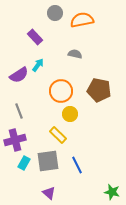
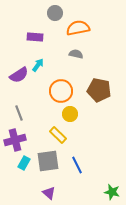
orange semicircle: moved 4 px left, 8 px down
purple rectangle: rotated 42 degrees counterclockwise
gray semicircle: moved 1 px right
gray line: moved 2 px down
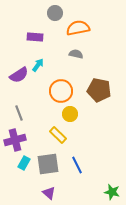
gray square: moved 3 px down
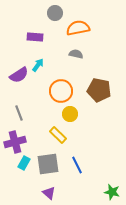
purple cross: moved 2 px down
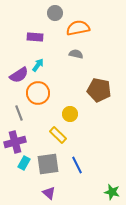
orange circle: moved 23 px left, 2 px down
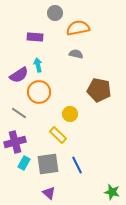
cyan arrow: rotated 48 degrees counterclockwise
orange circle: moved 1 px right, 1 px up
gray line: rotated 35 degrees counterclockwise
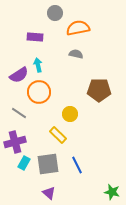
brown pentagon: rotated 10 degrees counterclockwise
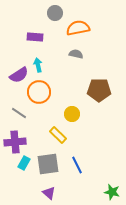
yellow circle: moved 2 px right
purple cross: rotated 10 degrees clockwise
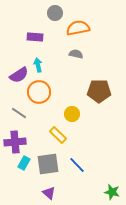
brown pentagon: moved 1 px down
blue line: rotated 18 degrees counterclockwise
